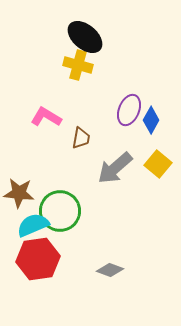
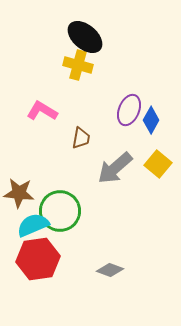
pink L-shape: moved 4 px left, 6 px up
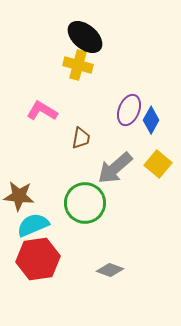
brown star: moved 3 px down
green circle: moved 25 px right, 8 px up
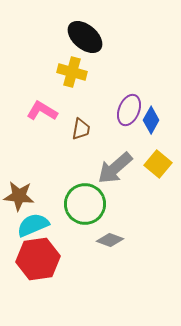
yellow cross: moved 6 px left, 7 px down
brown trapezoid: moved 9 px up
green circle: moved 1 px down
gray diamond: moved 30 px up
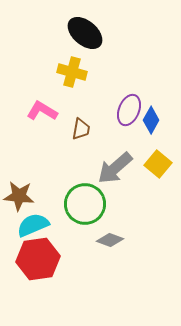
black ellipse: moved 4 px up
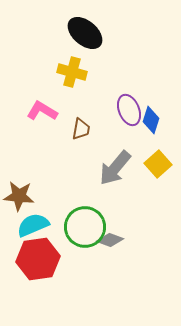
purple ellipse: rotated 44 degrees counterclockwise
blue diamond: rotated 12 degrees counterclockwise
yellow square: rotated 8 degrees clockwise
gray arrow: rotated 9 degrees counterclockwise
green circle: moved 23 px down
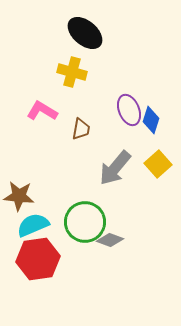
green circle: moved 5 px up
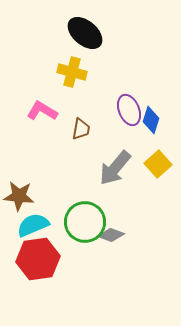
gray diamond: moved 1 px right, 5 px up
